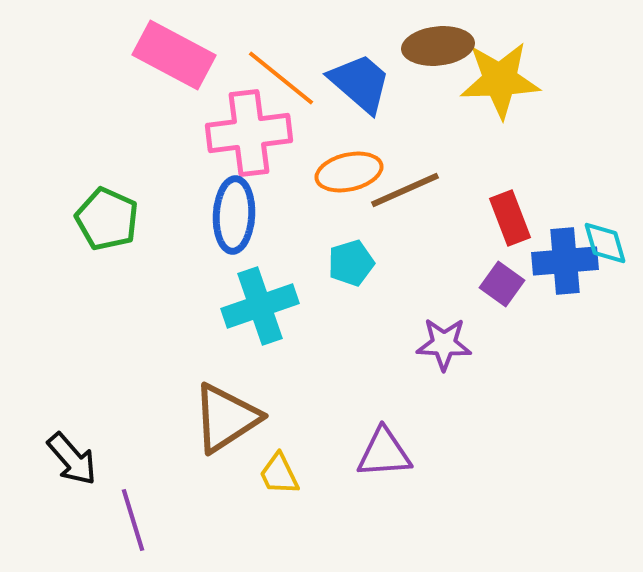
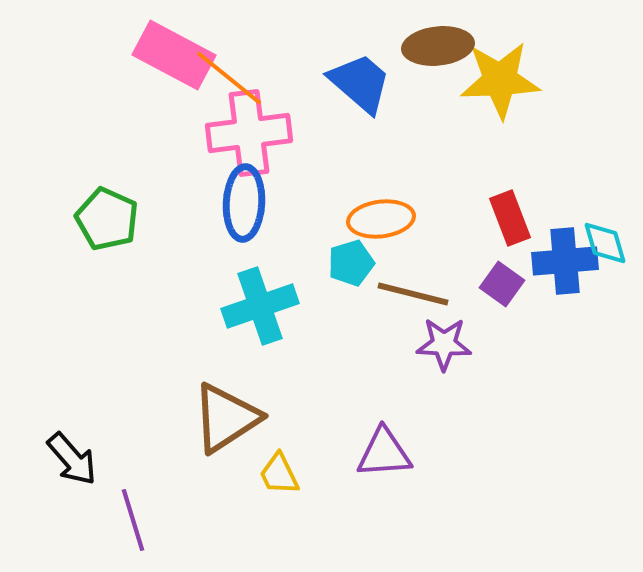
orange line: moved 52 px left
orange ellipse: moved 32 px right, 47 px down; rotated 6 degrees clockwise
brown line: moved 8 px right, 104 px down; rotated 38 degrees clockwise
blue ellipse: moved 10 px right, 12 px up
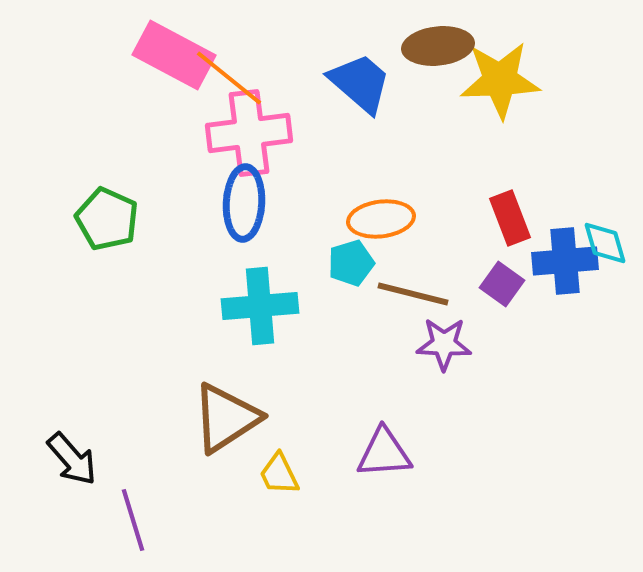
cyan cross: rotated 14 degrees clockwise
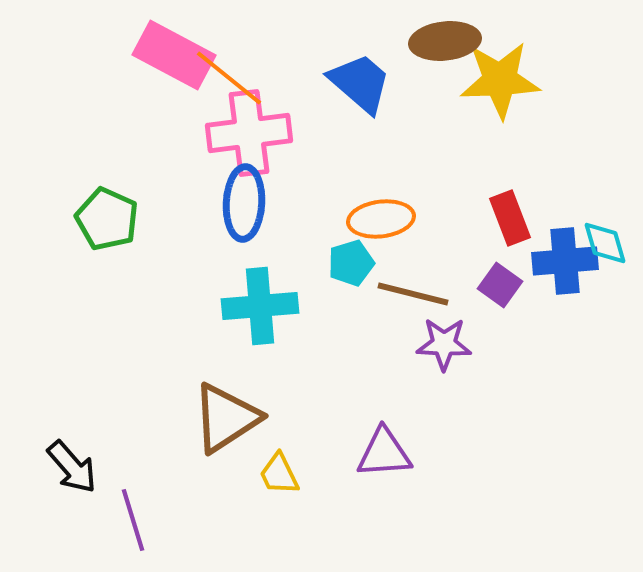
brown ellipse: moved 7 px right, 5 px up
purple square: moved 2 px left, 1 px down
black arrow: moved 8 px down
